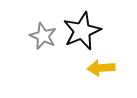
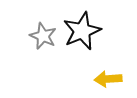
yellow arrow: moved 7 px right, 11 px down
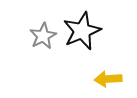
gray star: rotated 20 degrees clockwise
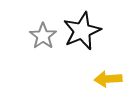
gray star: rotated 8 degrees counterclockwise
